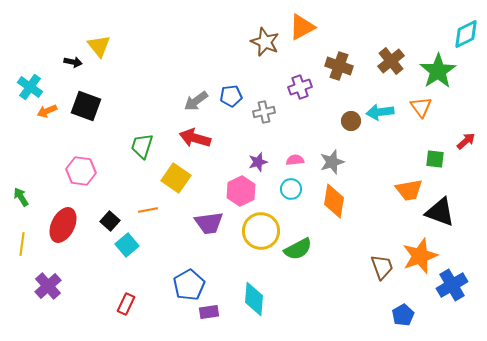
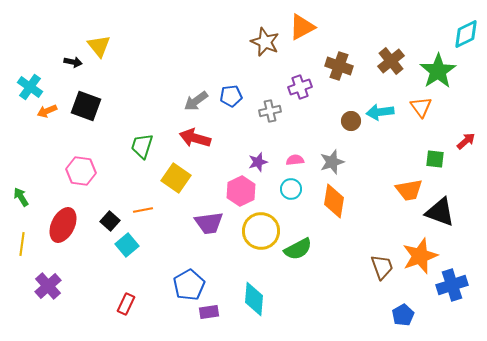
gray cross at (264, 112): moved 6 px right, 1 px up
orange line at (148, 210): moved 5 px left
blue cross at (452, 285): rotated 12 degrees clockwise
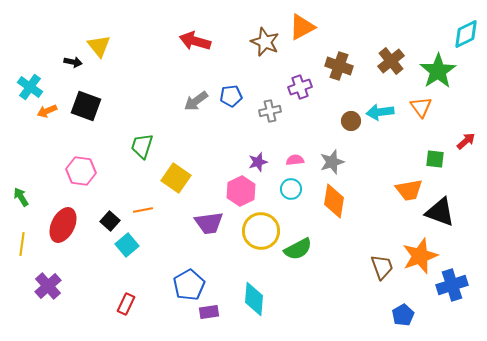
red arrow at (195, 138): moved 97 px up
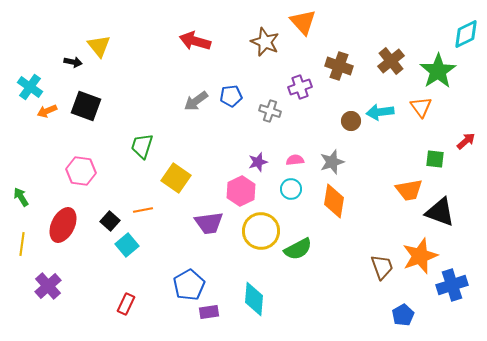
orange triangle at (302, 27): moved 1 px right, 5 px up; rotated 44 degrees counterclockwise
gray cross at (270, 111): rotated 30 degrees clockwise
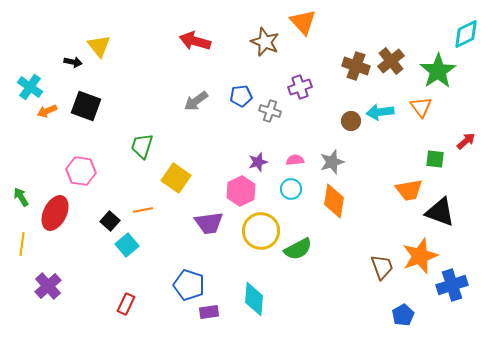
brown cross at (339, 66): moved 17 px right
blue pentagon at (231, 96): moved 10 px right
red ellipse at (63, 225): moved 8 px left, 12 px up
blue pentagon at (189, 285): rotated 24 degrees counterclockwise
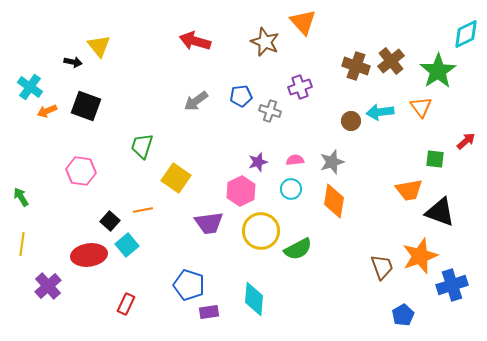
red ellipse at (55, 213): moved 34 px right, 42 px down; rotated 56 degrees clockwise
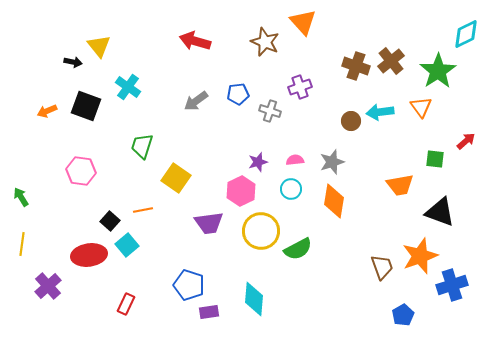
cyan cross at (30, 87): moved 98 px right
blue pentagon at (241, 96): moved 3 px left, 2 px up
orange trapezoid at (409, 190): moved 9 px left, 5 px up
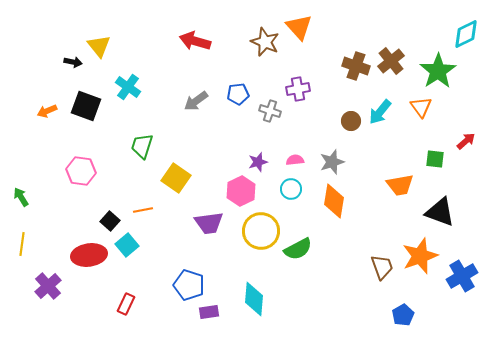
orange triangle at (303, 22): moved 4 px left, 5 px down
purple cross at (300, 87): moved 2 px left, 2 px down; rotated 10 degrees clockwise
cyan arrow at (380, 112): rotated 44 degrees counterclockwise
blue cross at (452, 285): moved 10 px right, 9 px up; rotated 12 degrees counterclockwise
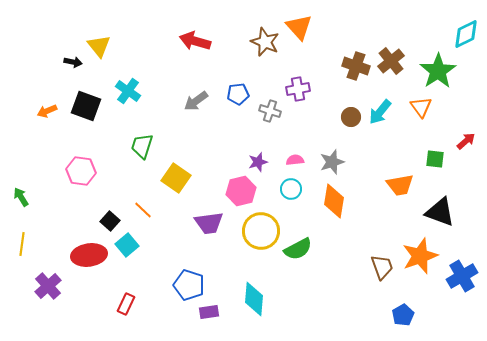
cyan cross at (128, 87): moved 4 px down
brown circle at (351, 121): moved 4 px up
pink hexagon at (241, 191): rotated 12 degrees clockwise
orange line at (143, 210): rotated 54 degrees clockwise
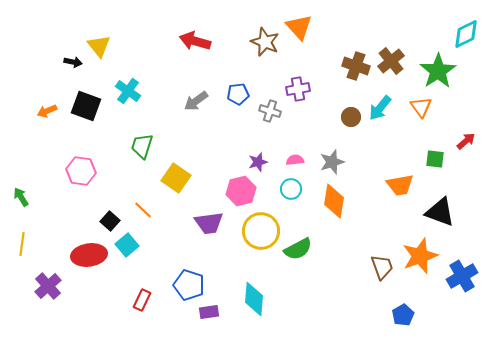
cyan arrow at (380, 112): moved 4 px up
red rectangle at (126, 304): moved 16 px right, 4 px up
